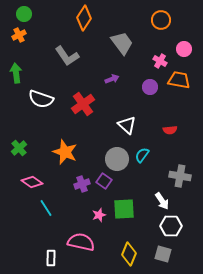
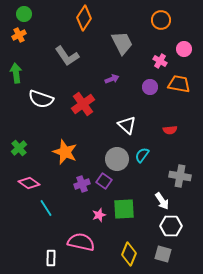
gray trapezoid: rotated 10 degrees clockwise
orange trapezoid: moved 4 px down
pink diamond: moved 3 px left, 1 px down
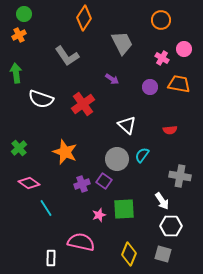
pink cross: moved 2 px right, 3 px up
purple arrow: rotated 56 degrees clockwise
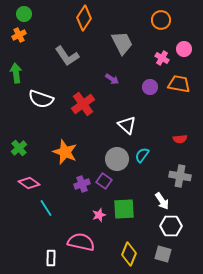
red semicircle: moved 10 px right, 9 px down
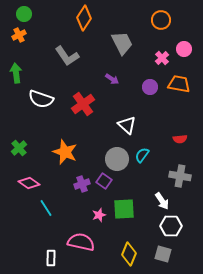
pink cross: rotated 16 degrees clockwise
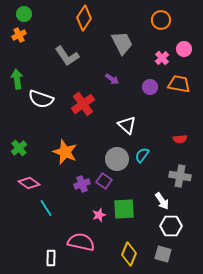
green arrow: moved 1 px right, 6 px down
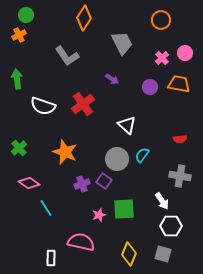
green circle: moved 2 px right, 1 px down
pink circle: moved 1 px right, 4 px down
white semicircle: moved 2 px right, 7 px down
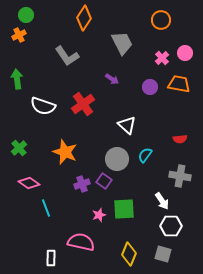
cyan semicircle: moved 3 px right
cyan line: rotated 12 degrees clockwise
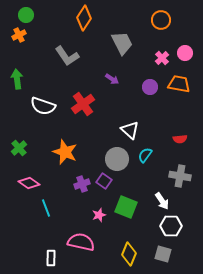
white triangle: moved 3 px right, 5 px down
green square: moved 2 px right, 2 px up; rotated 25 degrees clockwise
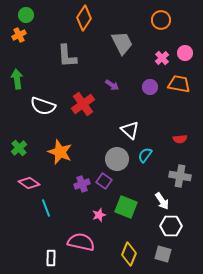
gray L-shape: rotated 30 degrees clockwise
purple arrow: moved 6 px down
orange star: moved 5 px left
